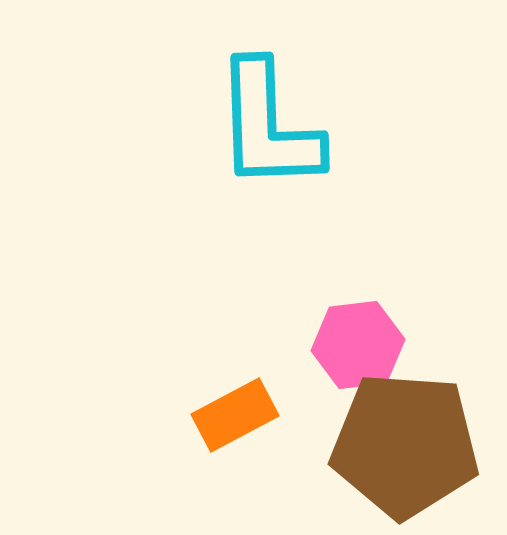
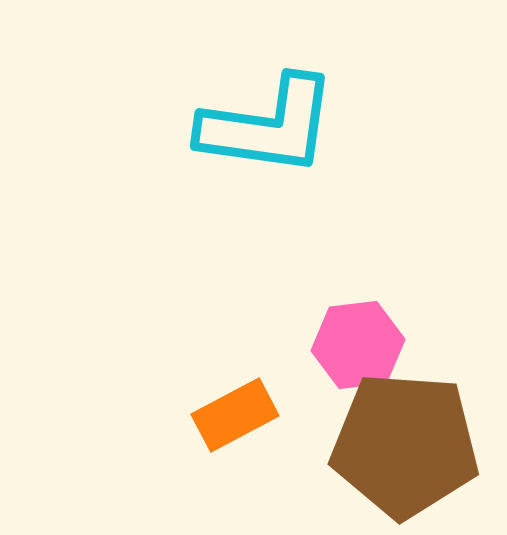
cyan L-shape: rotated 80 degrees counterclockwise
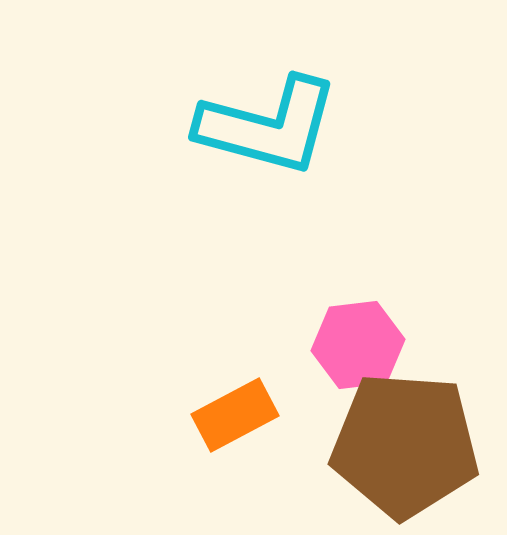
cyan L-shape: rotated 7 degrees clockwise
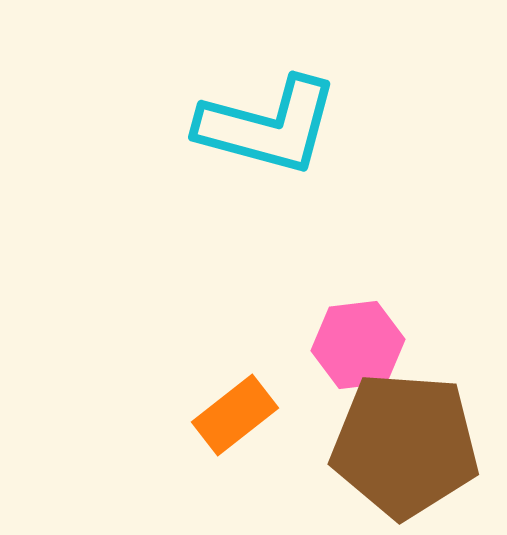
orange rectangle: rotated 10 degrees counterclockwise
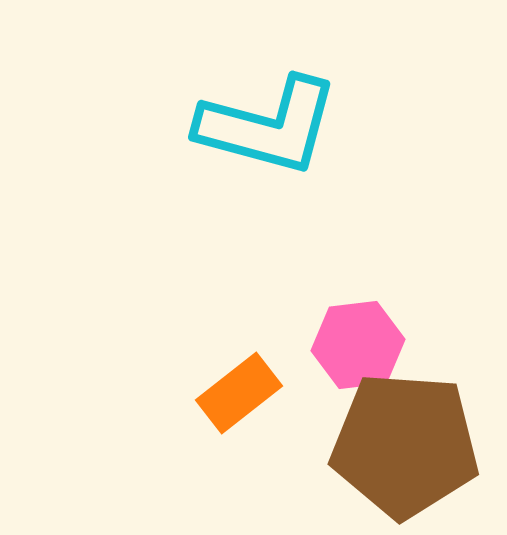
orange rectangle: moved 4 px right, 22 px up
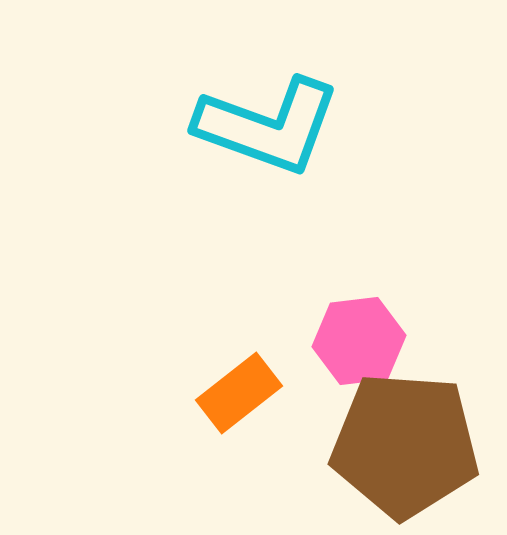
cyan L-shape: rotated 5 degrees clockwise
pink hexagon: moved 1 px right, 4 px up
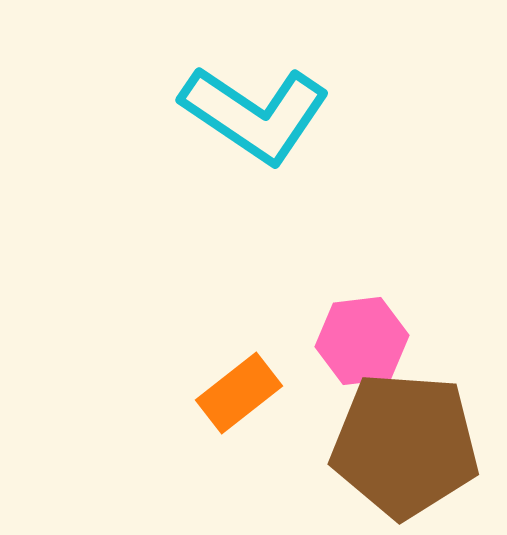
cyan L-shape: moved 13 px left, 12 px up; rotated 14 degrees clockwise
pink hexagon: moved 3 px right
